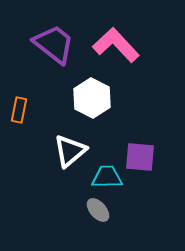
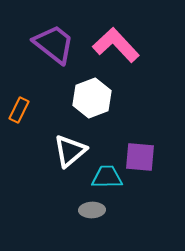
white hexagon: rotated 12 degrees clockwise
orange rectangle: rotated 15 degrees clockwise
gray ellipse: moved 6 px left; rotated 50 degrees counterclockwise
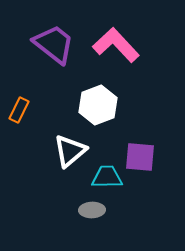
white hexagon: moved 6 px right, 7 px down
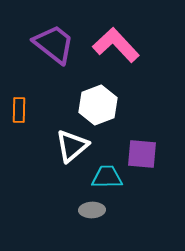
orange rectangle: rotated 25 degrees counterclockwise
white triangle: moved 2 px right, 5 px up
purple square: moved 2 px right, 3 px up
